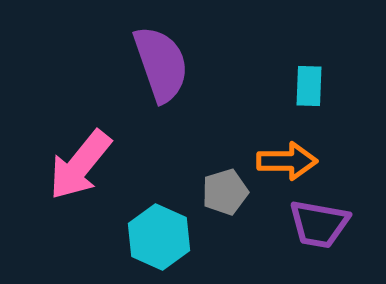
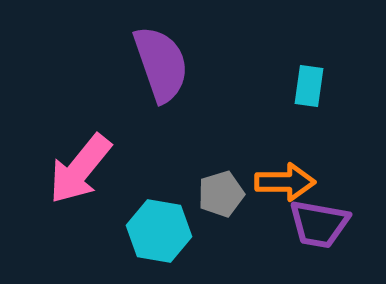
cyan rectangle: rotated 6 degrees clockwise
orange arrow: moved 2 px left, 21 px down
pink arrow: moved 4 px down
gray pentagon: moved 4 px left, 2 px down
cyan hexagon: moved 6 px up; rotated 14 degrees counterclockwise
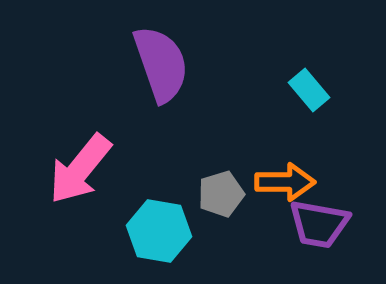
cyan rectangle: moved 4 px down; rotated 48 degrees counterclockwise
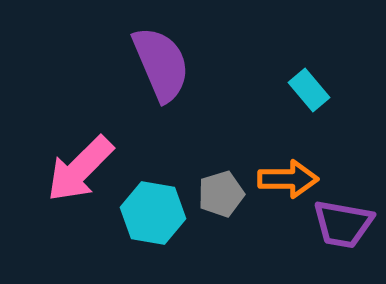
purple semicircle: rotated 4 degrees counterclockwise
pink arrow: rotated 6 degrees clockwise
orange arrow: moved 3 px right, 3 px up
purple trapezoid: moved 24 px right
cyan hexagon: moved 6 px left, 18 px up
